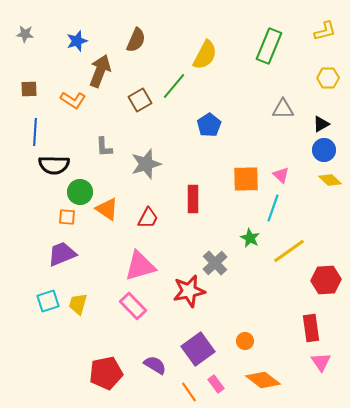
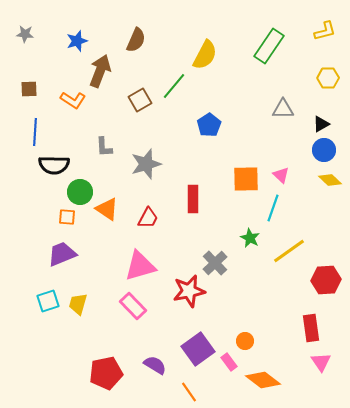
green rectangle at (269, 46): rotated 12 degrees clockwise
pink rectangle at (216, 384): moved 13 px right, 22 px up
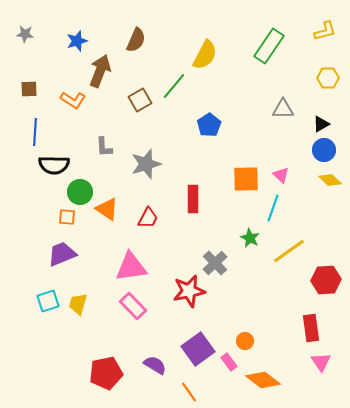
pink triangle at (140, 266): moved 9 px left, 1 px down; rotated 8 degrees clockwise
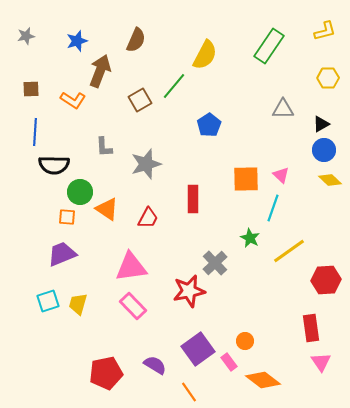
gray star at (25, 34): moved 1 px right, 2 px down; rotated 18 degrees counterclockwise
brown square at (29, 89): moved 2 px right
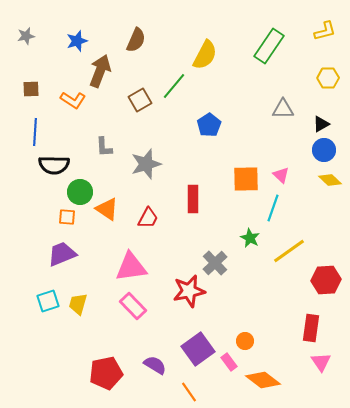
red rectangle at (311, 328): rotated 16 degrees clockwise
